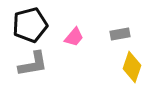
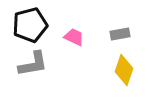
pink trapezoid: rotated 105 degrees counterclockwise
yellow diamond: moved 8 px left, 3 px down
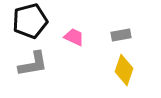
black pentagon: moved 4 px up
gray rectangle: moved 1 px right, 1 px down
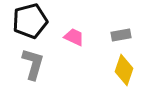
gray L-shape: rotated 64 degrees counterclockwise
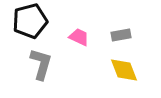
pink trapezoid: moved 5 px right
gray L-shape: moved 8 px right
yellow diamond: rotated 40 degrees counterclockwise
